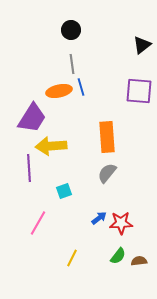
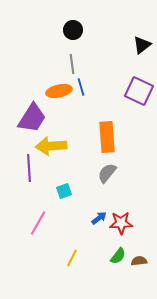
black circle: moved 2 px right
purple square: rotated 20 degrees clockwise
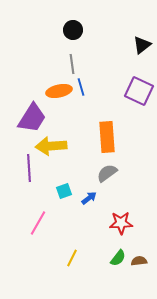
gray semicircle: rotated 15 degrees clockwise
blue arrow: moved 10 px left, 20 px up
green semicircle: moved 2 px down
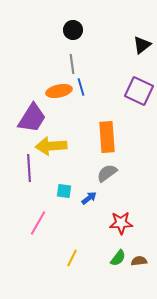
cyan square: rotated 28 degrees clockwise
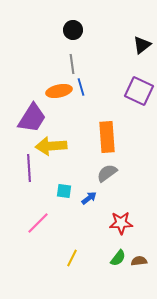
pink line: rotated 15 degrees clockwise
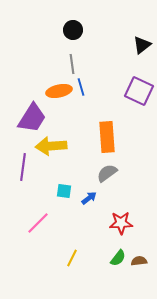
purple line: moved 6 px left, 1 px up; rotated 12 degrees clockwise
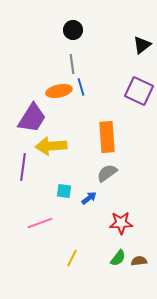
pink line: moved 2 px right; rotated 25 degrees clockwise
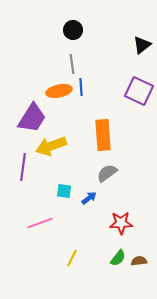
blue line: rotated 12 degrees clockwise
orange rectangle: moved 4 px left, 2 px up
yellow arrow: rotated 16 degrees counterclockwise
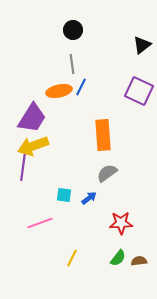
blue line: rotated 30 degrees clockwise
yellow arrow: moved 18 px left
cyan square: moved 4 px down
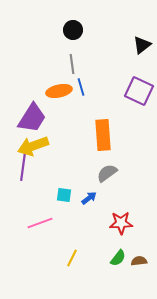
blue line: rotated 42 degrees counterclockwise
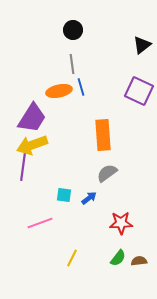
yellow arrow: moved 1 px left, 1 px up
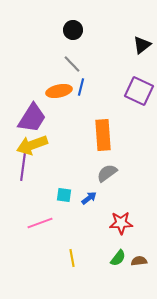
gray line: rotated 36 degrees counterclockwise
blue line: rotated 30 degrees clockwise
yellow line: rotated 36 degrees counterclockwise
